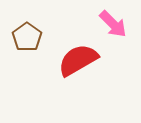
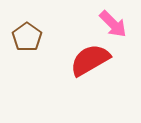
red semicircle: moved 12 px right
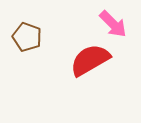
brown pentagon: rotated 16 degrees counterclockwise
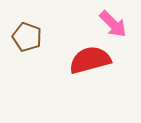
red semicircle: rotated 15 degrees clockwise
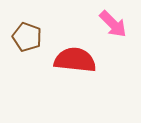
red semicircle: moved 15 px left; rotated 21 degrees clockwise
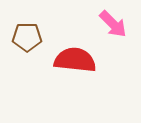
brown pentagon: rotated 20 degrees counterclockwise
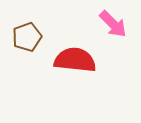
brown pentagon: rotated 20 degrees counterclockwise
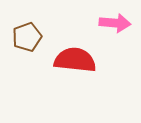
pink arrow: moved 2 px right, 1 px up; rotated 40 degrees counterclockwise
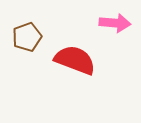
red semicircle: rotated 15 degrees clockwise
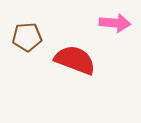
brown pentagon: rotated 16 degrees clockwise
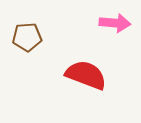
red semicircle: moved 11 px right, 15 px down
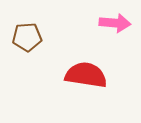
red semicircle: rotated 12 degrees counterclockwise
